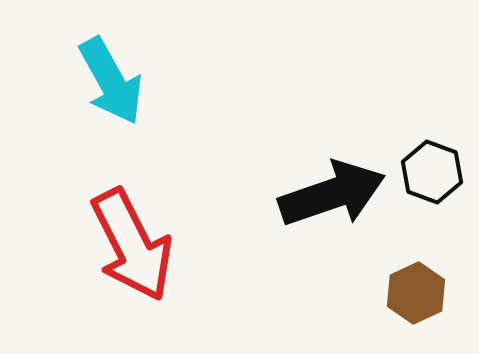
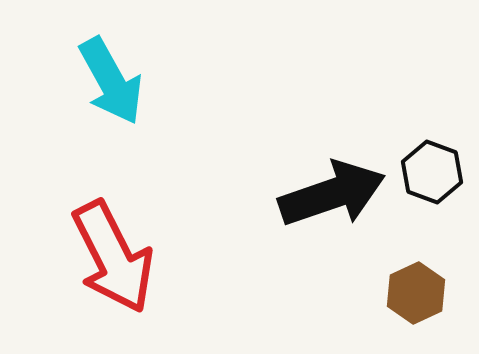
red arrow: moved 19 px left, 12 px down
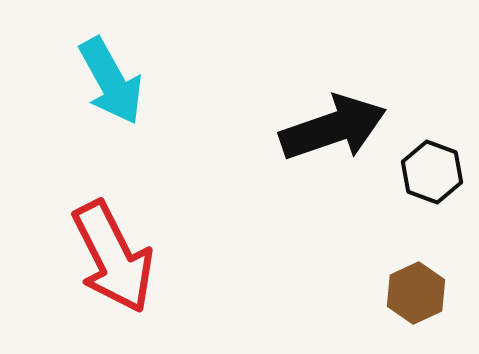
black arrow: moved 1 px right, 66 px up
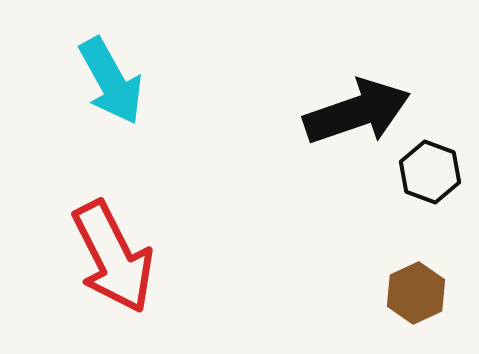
black arrow: moved 24 px right, 16 px up
black hexagon: moved 2 px left
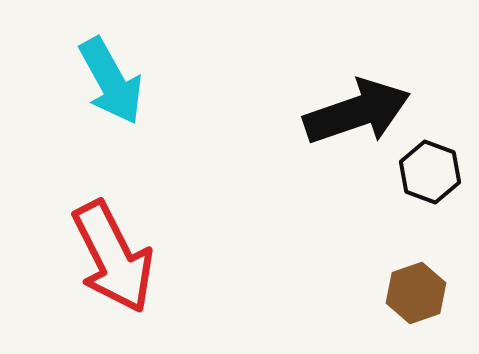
brown hexagon: rotated 6 degrees clockwise
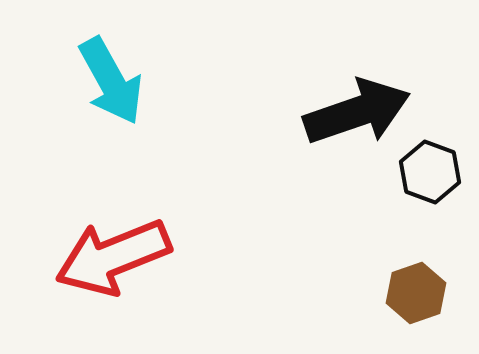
red arrow: rotated 95 degrees clockwise
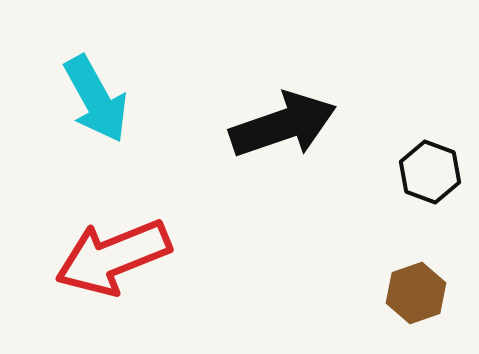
cyan arrow: moved 15 px left, 18 px down
black arrow: moved 74 px left, 13 px down
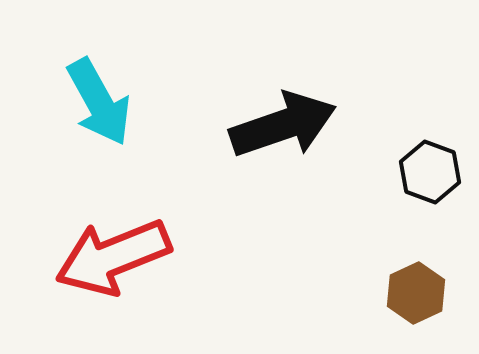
cyan arrow: moved 3 px right, 3 px down
brown hexagon: rotated 6 degrees counterclockwise
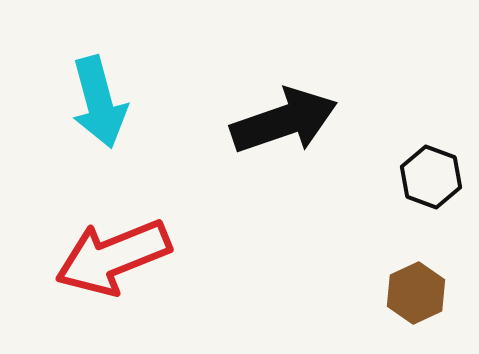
cyan arrow: rotated 14 degrees clockwise
black arrow: moved 1 px right, 4 px up
black hexagon: moved 1 px right, 5 px down
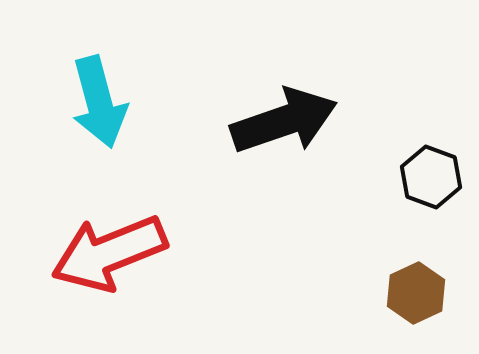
red arrow: moved 4 px left, 4 px up
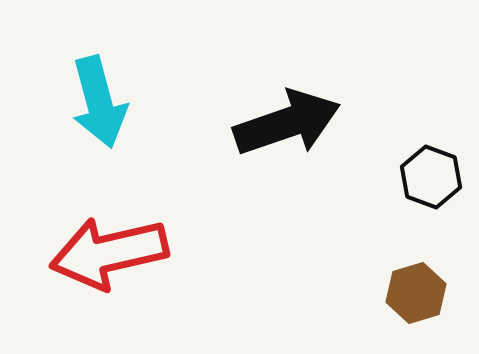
black arrow: moved 3 px right, 2 px down
red arrow: rotated 9 degrees clockwise
brown hexagon: rotated 8 degrees clockwise
